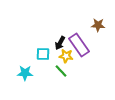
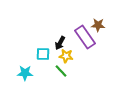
purple rectangle: moved 6 px right, 8 px up
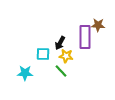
purple rectangle: rotated 35 degrees clockwise
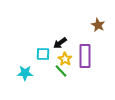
brown star: rotated 24 degrees clockwise
purple rectangle: moved 19 px down
black arrow: rotated 24 degrees clockwise
yellow star: moved 1 px left, 3 px down; rotated 24 degrees clockwise
